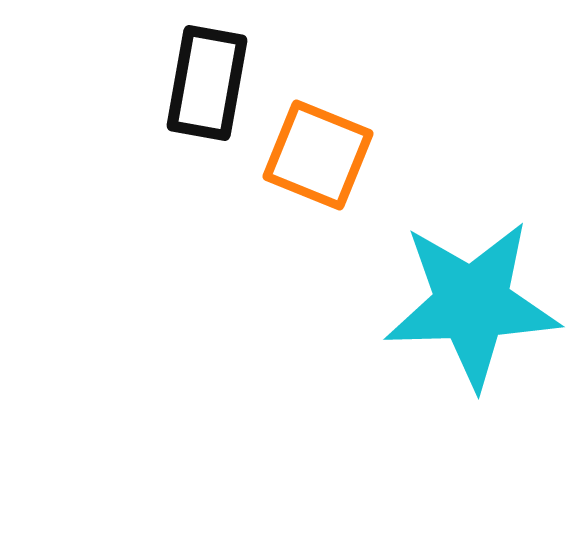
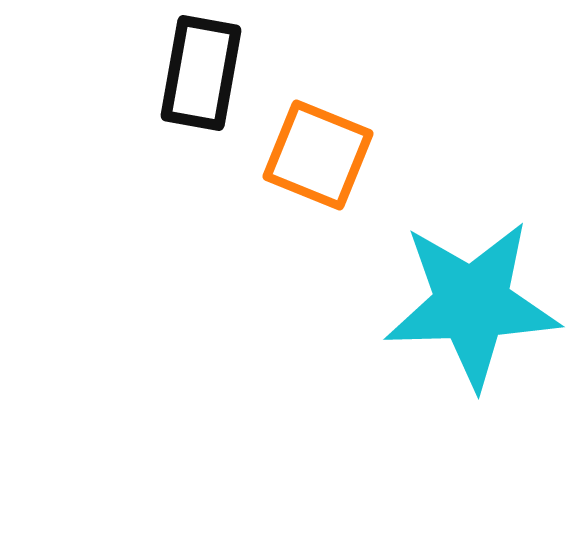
black rectangle: moved 6 px left, 10 px up
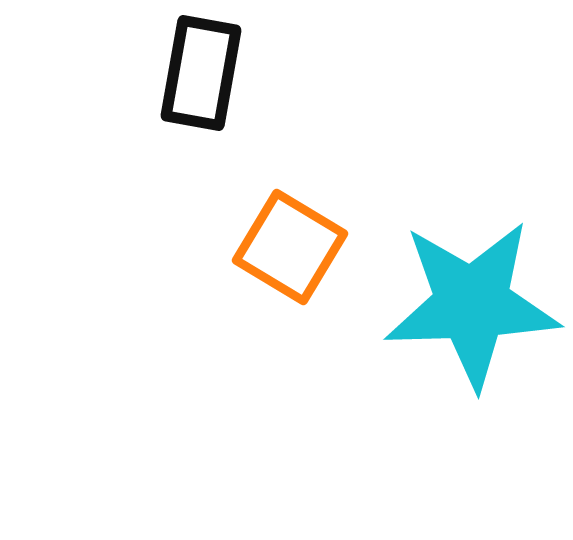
orange square: moved 28 px left, 92 px down; rotated 9 degrees clockwise
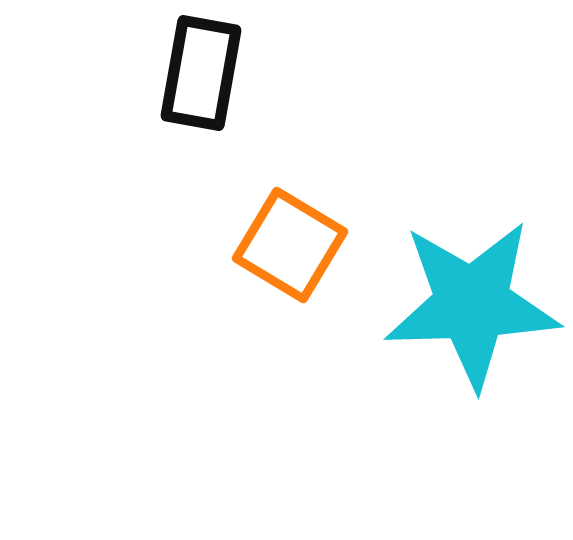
orange square: moved 2 px up
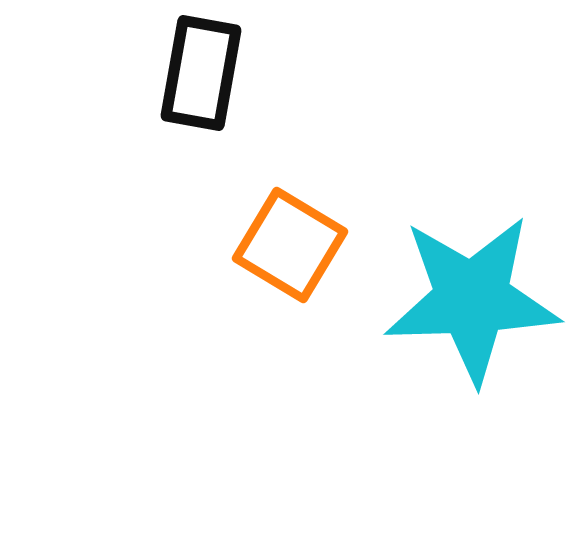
cyan star: moved 5 px up
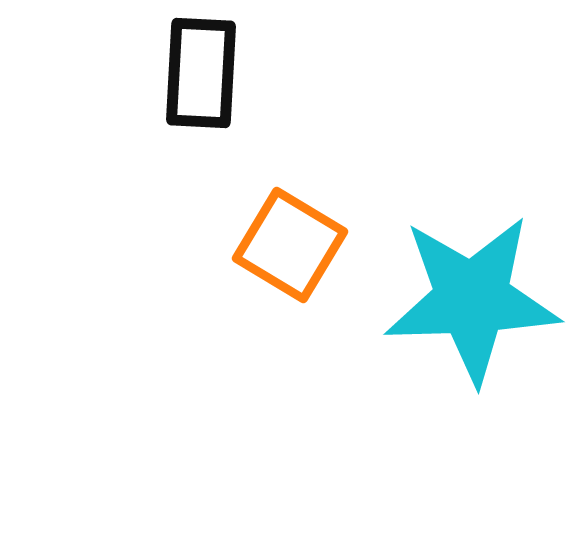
black rectangle: rotated 7 degrees counterclockwise
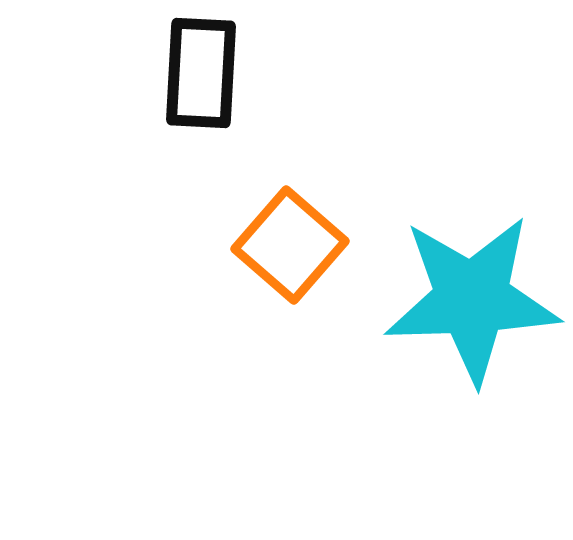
orange square: rotated 10 degrees clockwise
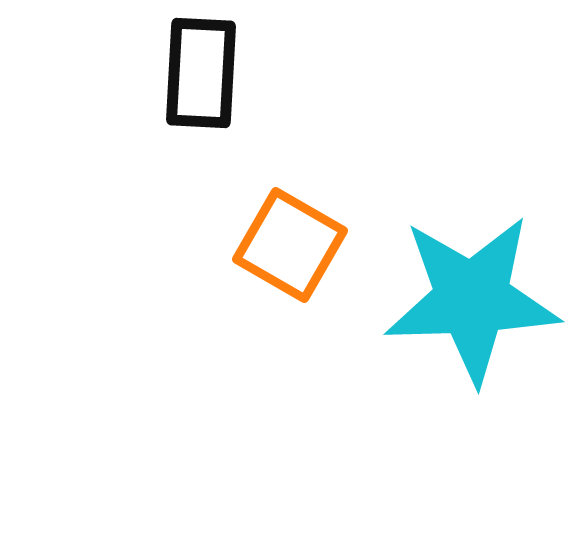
orange square: rotated 11 degrees counterclockwise
